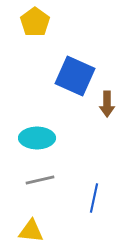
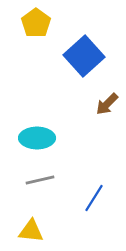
yellow pentagon: moved 1 px right, 1 px down
blue square: moved 9 px right, 20 px up; rotated 24 degrees clockwise
brown arrow: rotated 45 degrees clockwise
blue line: rotated 20 degrees clockwise
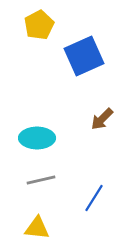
yellow pentagon: moved 3 px right, 2 px down; rotated 8 degrees clockwise
blue square: rotated 18 degrees clockwise
brown arrow: moved 5 px left, 15 px down
gray line: moved 1 px right
yellow triangle: moved 6 px right, 3 px up
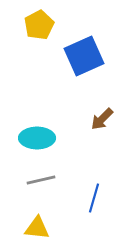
blue line: rotated 16 degrees counterclockwise
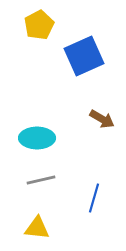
brown arrow: rotated 105 degrees counterclockwise
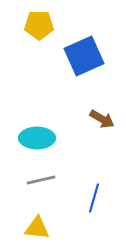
yellow pentagon: rotated 28 degrees clockwise
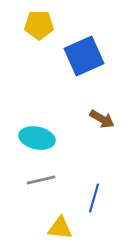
cyan ellipse: rotated 12 degrees clockwise
yellow triangle: moved 23 px right
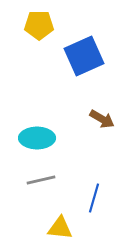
cyan ellipse: rotated 12 degrees counterclockwise
